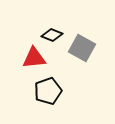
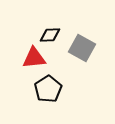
black diamond: moved 2 px left; rotated 25 degrees counterclockwise
black pentagon: moved 2 px up; rotated 12 degrees counterclockwise
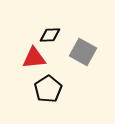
gray square: moved 1 px right, 4 px down
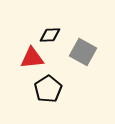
red triangle: moved 2 px left
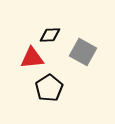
black pentagon: moved 1 px right, 1 px up
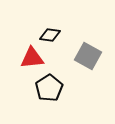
black diamond: rotated 10 degrees clockwise
gray square: moved 5 px right, 4 px down
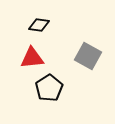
black diamond: moved 11 px left, 10 px up
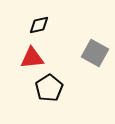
black diamond: rotated 20 degrees counterclockwise
gray square: moved 7 px right, 3 px up
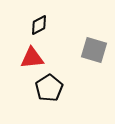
black diamond: rotated 15 degrees counterclockwise
gray square: moved 1 px left, 3 px up; rotated 12 degrees counterclockwise
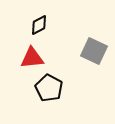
gray square: moved 1 px down; rotated 8 degrees clockwise
black pentagon: rotated 12 degrees counterclockwise
